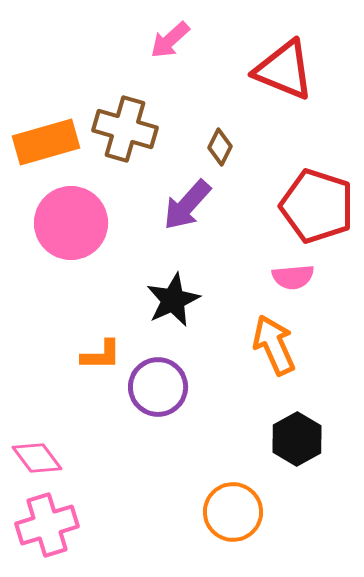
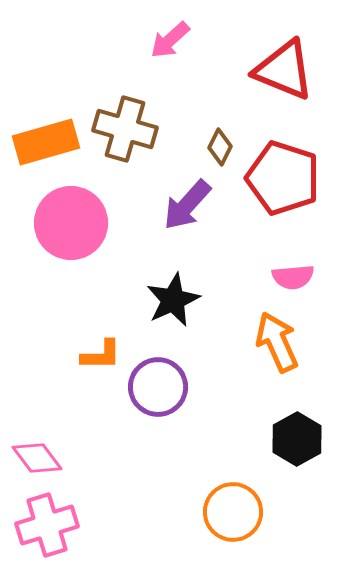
red pentagon: moved 34 px left, 28 px up
orange arrow: moved 3 px right, 3 px up
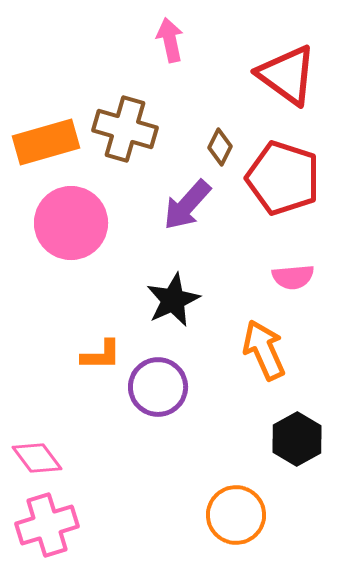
pink arrow: rotated 120 degrees clockwise
red triangle: moved 3 px right, 5 px down; rotated 14 degrees clockwise
orange arrow: moved 13 px left, 8 px down
orange circle: moved 3 px right, 3 px down
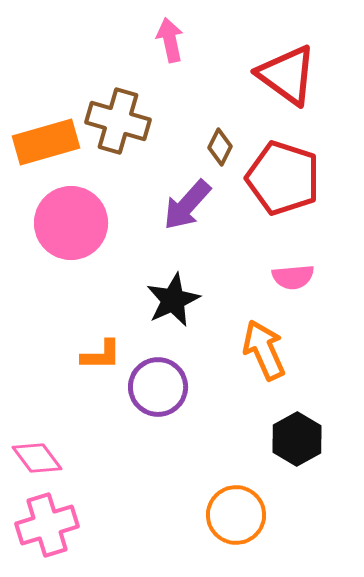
brown cross: moved 7 px left, 8 px up
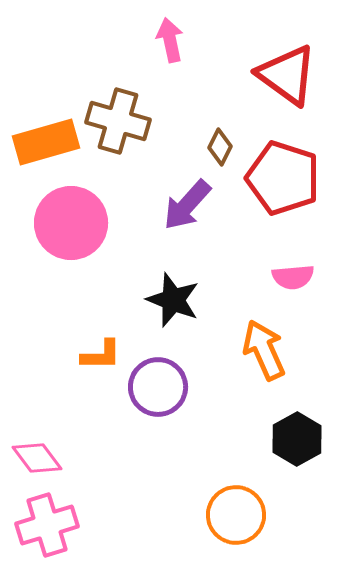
black star: rotated 26 degrees counterclockwise
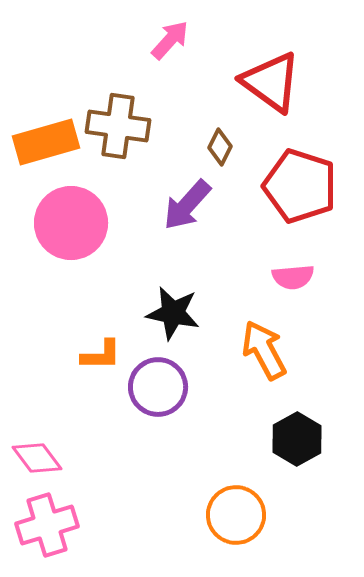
pink arrow: rotated 54 degrees clockwise
red triangle: moved 16 px left, 7 px down
brown cross: moved 5 px down; rotated 8 degrees counterclockwise
red pentagon: moved 17 px right, 8 px down
black star: moved 13 px down; rotated 10 degrees counterclockwise
orange arrow: rotated 4 degrees counterclockwise
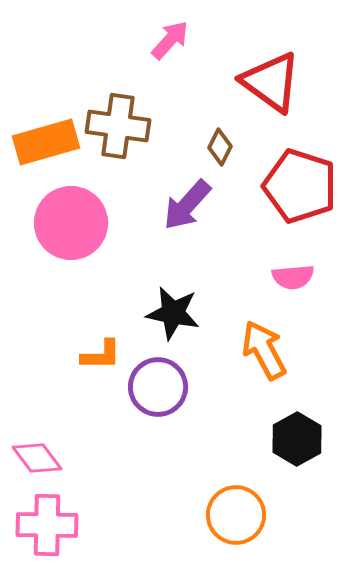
pink cross: rotated 18 degrees clockwise
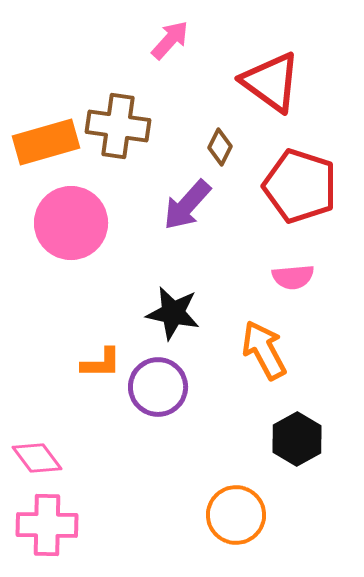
orange L-shape: moved 8 px down
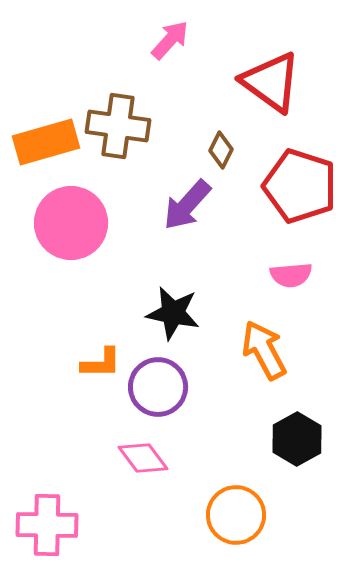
brown diamond: moved 1 px right, 3 px down
pink semicircle: moved 2 px left, 2 px up
pink diamond: moved 106 px right
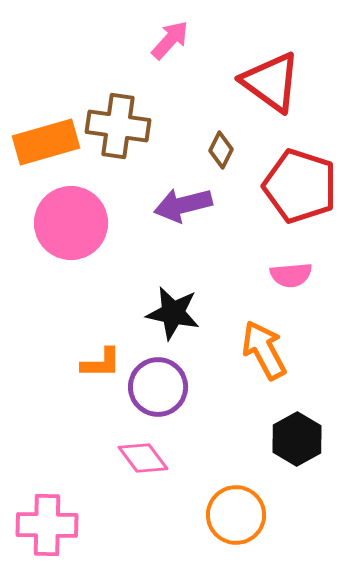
purple arrow: moved 4 px left; rotated 34 degrees clockwise
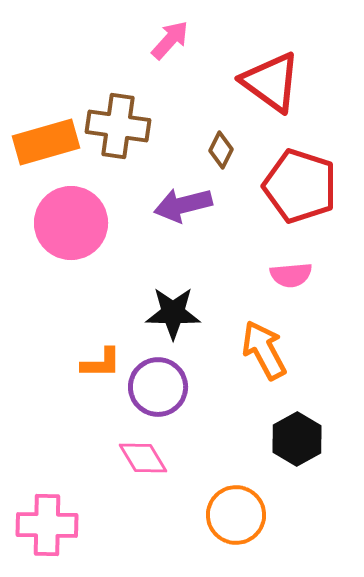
black star: rotated 10 degrees counterclockwise
pink diamond: rotated 6 degrees clockwise
